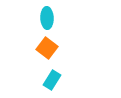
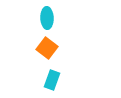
cyan rectangle: rotated 12 degrees counterclockwise
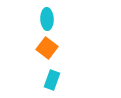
cyan ellipse: moved 1 px down
